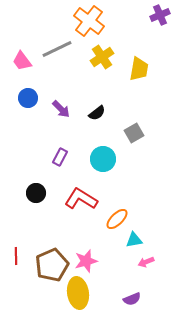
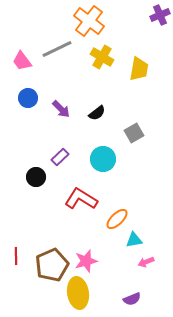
yellow cross: rotated 25 degrees counterclockwise
purple rectangle: rotated 18 degrees clockwise
black circle: moved 16 px up
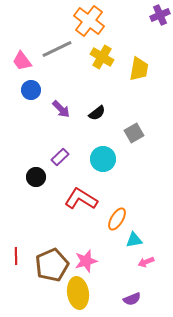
blue circle: moved 3 px right, 8 px up
orange ellipse: rotated 15 degrees counterclockwise
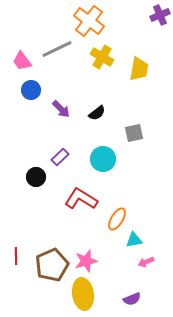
gray square: rotated 18 degrees clockwise
yellow ellipse: moved 5 px right, 1 px down
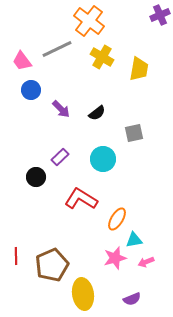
pink star: moved 29 px right, 3 px up
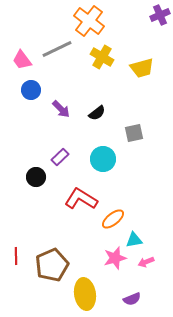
pink trapezoid: moved 1 px up
yellow trapezoid: moved 3 px right, 1 px up; rotated 65 degrees clockwise
orange ellipse: moved 4 px left; rotated 20 degrees clockwise
yellow ellipse: moved 2 px right
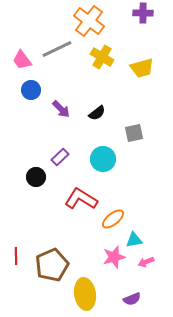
purple cross: moved 17 px left, 2 px up; rotated 24 degrees clockwise
pink star: moved 1 px left, 1 px up
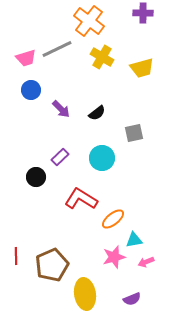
pink trapezoid: moved 4 px right, 2 px up; rotated 70 degrees counterclockwise
cyan circle: moved 1 px left, 1 px up
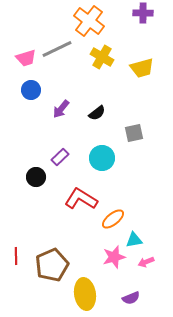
purple arrow: rotated 84 degrees clockwise
purple semicircle: moved 1 px left, 1 px up
